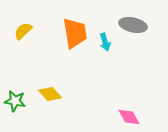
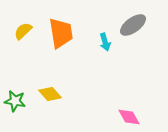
gray ellipse: rotated 48 degrees counterclockwise
orange trapezoid: moved 14 px left
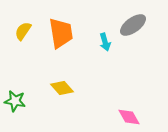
yellow semicircle: rotated 12 degrees counterclockwise
yellow diamond: moved 12 px right, 6 px up
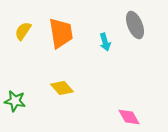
gray ellipse: moved 2 px right; rotated 76 degrees counterclockwise
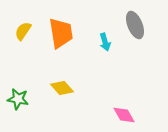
green star: moved 3 px right, 2 px up
pink diamond: moved 5 px left, 2 px up
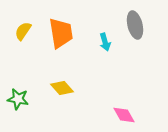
gray ellipse: rotated 8 degrees clockwise
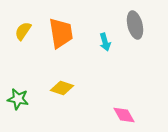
yellow diamond: rotated 30 degrees counterclockwise
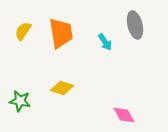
cyan arrow: rotated 18 degrees counterclockwise
green star: moved 2 px right, 2 px down
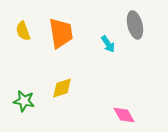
yellow semicircle: rotated 54 degrees counterclockwise
cyan arrow: moved 3 px right, 2 px down
yellow diamond: rotated 35 degrees counterclockwise
green star: moved 4 px right
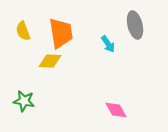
yellow diamond: moved 12 px left, 27 px up; rotated 20 degrees clockwise
pink diamond: moved 8 px left, 5 px up
